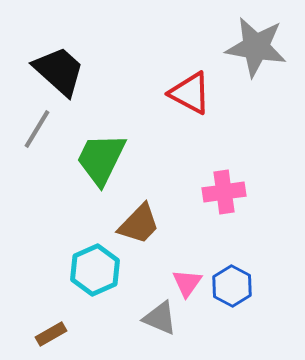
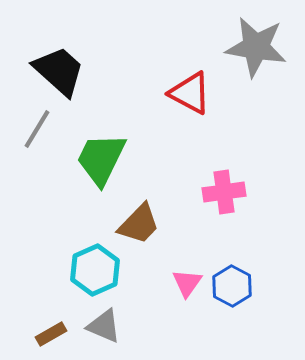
gray triangle: moved 56 px left, 8 px down
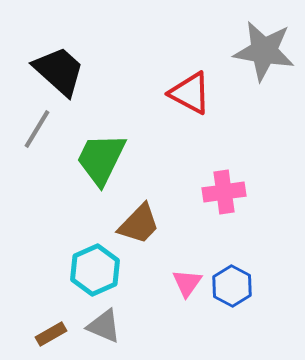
gray star: moved 8 px right, 4 px down
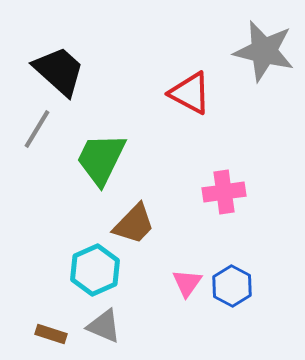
gray star: rotated 4 degrees clockwise
brown trapezoid: moved 5 px left
brown rectangle: rotated 48 degrees clockwise
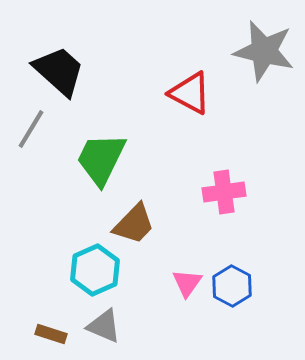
gray line: moved 6 px left
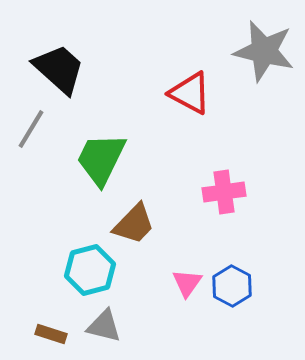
black trapezoid: moved 2 px up
cyan hexagon: moved 5 px left; rotated 9 degrees clockwise
gray triangle: rotated 9 degrees counterclockwise
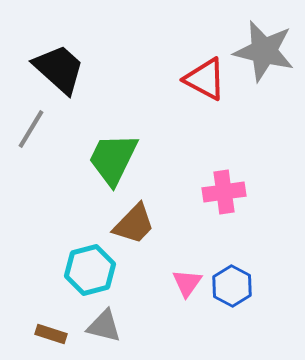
red triangle: moved 15 px right, 14 px up
green trapezoid: moved 12 px right
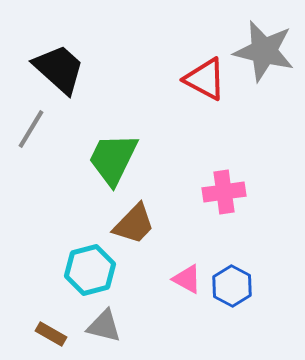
pink triangle: moved 4 px up; rotated 36 degrees counterclockwise
brown rectangle: rotated 12 degrees clockwise
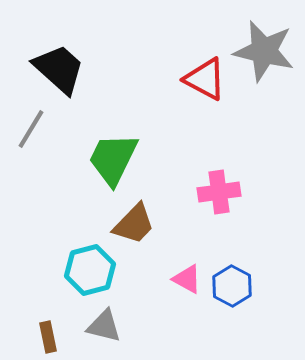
pink cross: moved 5 px left
brown rectangle: moved 3 px left, 3 px down; rotated 48 degrees clockwise
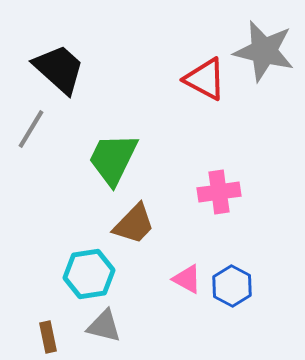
cyan hexagon: moved 1 px left, 4 px down; rotated 6 degrees clockwise
